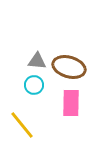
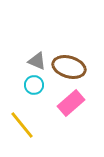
gray triangle: rotated 18 degrees clockwise
pink rectangle: rotated 48 degrees clockwise
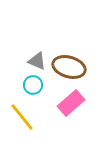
cyan circle: moved 1 px left
yellow line: moved 8 px up
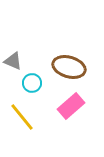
gray triangle: moved 24 px left
cyan circle: moved 1 px left, 2 px up
pink rectangle: moved 3 px down
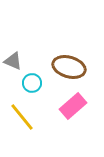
pink rectangle: moved 2 px right
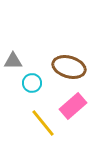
gray triangle: rotated 24 degrees counterclockwise
yellow line: moved 21 px right, 6 px down
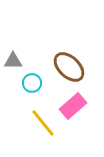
brown ellipse: rotated 28 degrees clockwise
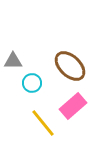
brown ellipse: moved 1 px right, 1 px up
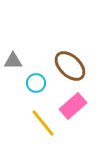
cyan circle: moved 4 px right
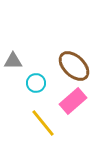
brown ellipse: moved 4 px right
pink rectangle: moved 5 px up
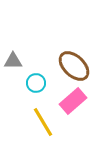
yellow line: moved 1 px up; rotated 8 degrees clockwise
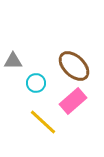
yellow line: rotated 16 degrees counterclockwise
